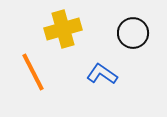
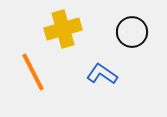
black circle: moved 1 px left, 1 px up
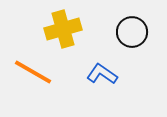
orange line: rotated 33 degrees counterclockwise
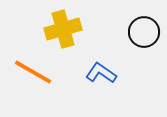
black circle: moved 12 px right
blue L-shape: moved 1 px left, 1 px up
